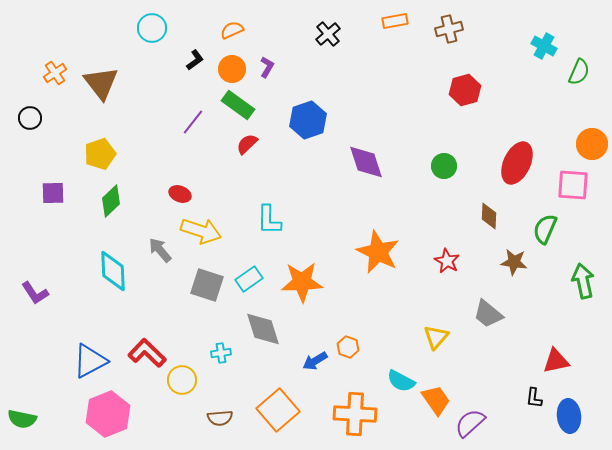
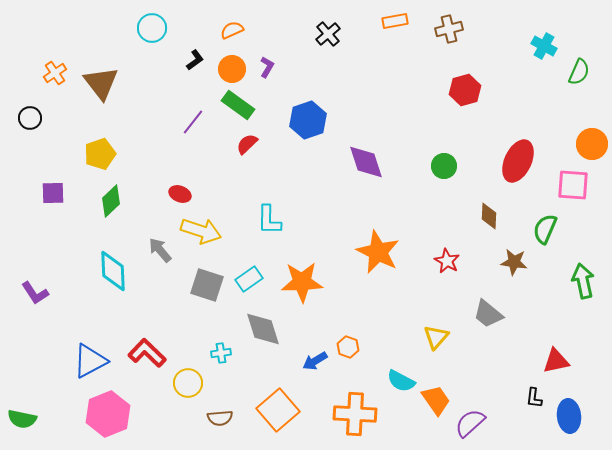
red ellipse at (517, 163): moved 1 px right, 2 px up
yellow circle at (182, 380): moved 6 px right, 3 px down
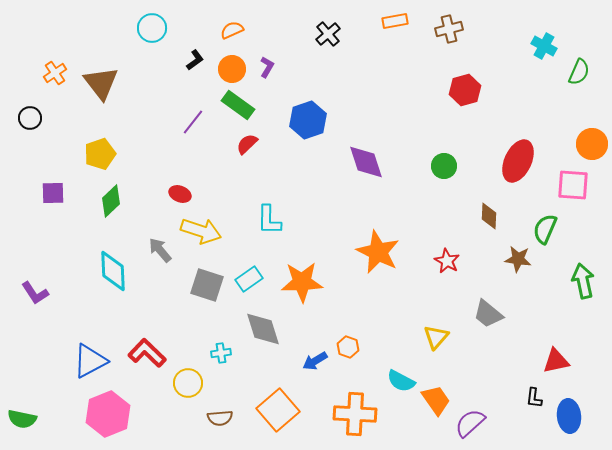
brown star at (514, 262): moved 4 px right, 3 px up
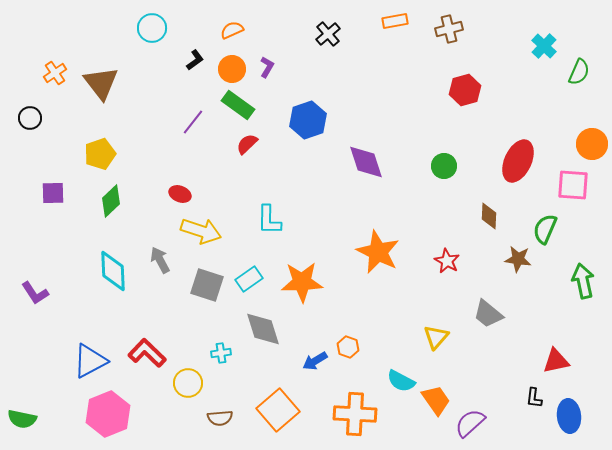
cyan cross at (544, 46): rotated 15 degrees clockwise
gray arrow at (160, 250): moved 10 px down; rotated 12 degrees clockwise
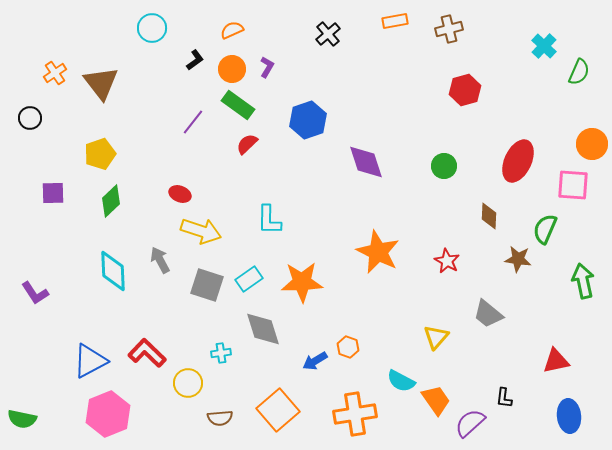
black L-shape at (534, 398): moved 30 px left
orange cross at (355, 414): rotated 12 degrees counterclockwise
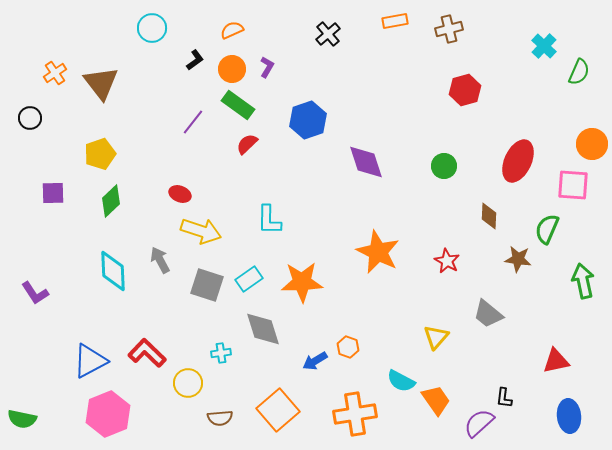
green semicircle at (545, 229): moved 2 px right
purple semicircle at (470, 423): moved 9 px right
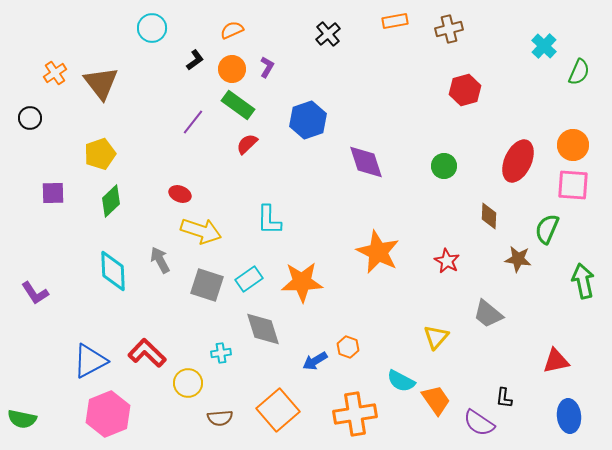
orange circle at (592, 144): moved 19 px left, 1 px down
purple semicircle at (479, 423): rotated 104 degrees counterclockwise
